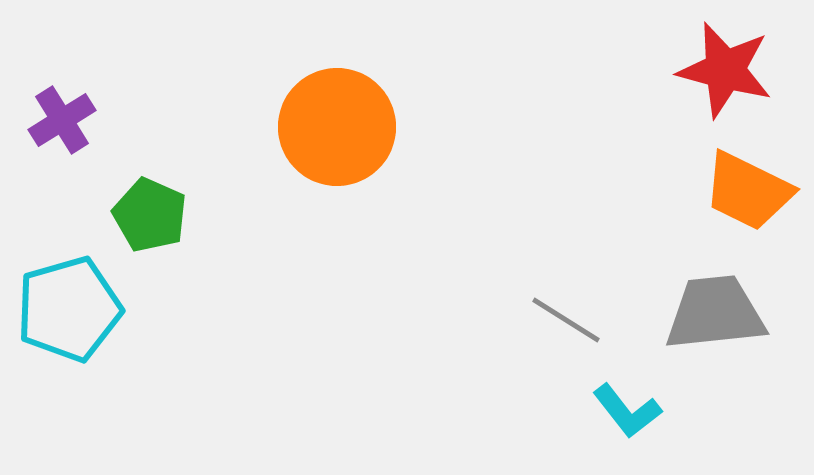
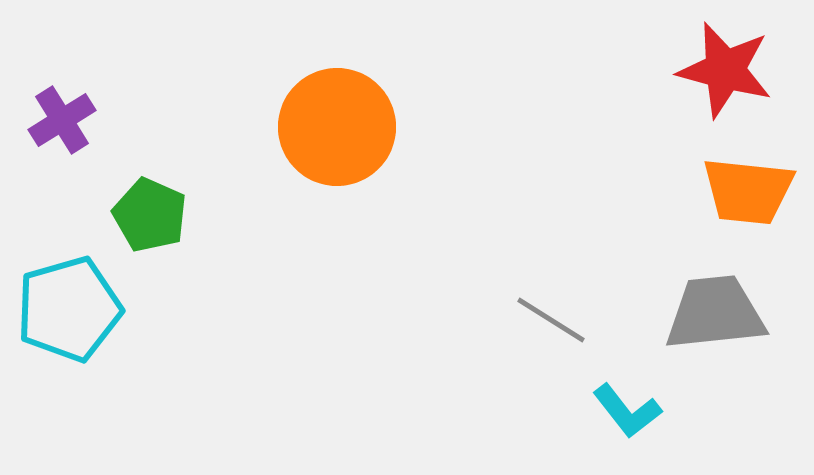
orange trapezoid: rotated 20 degrees counterclockwise
gray line: moved 15 px left
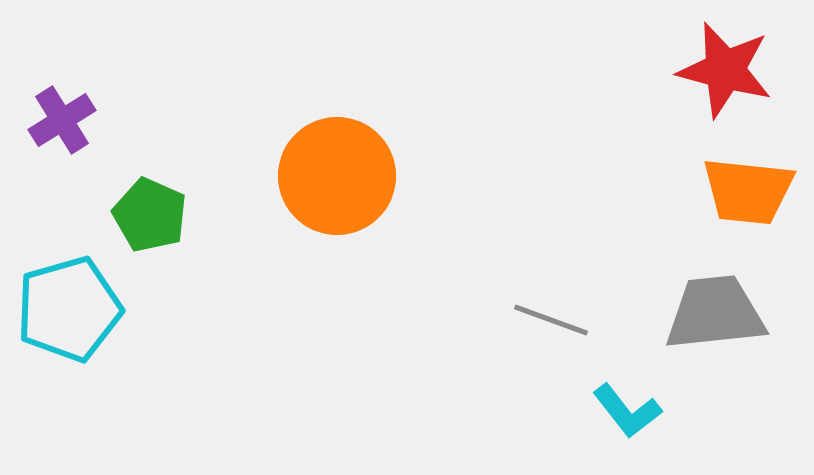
orange circle: moved 49 px down
gray line: rotated 12 degrees counterclockwise
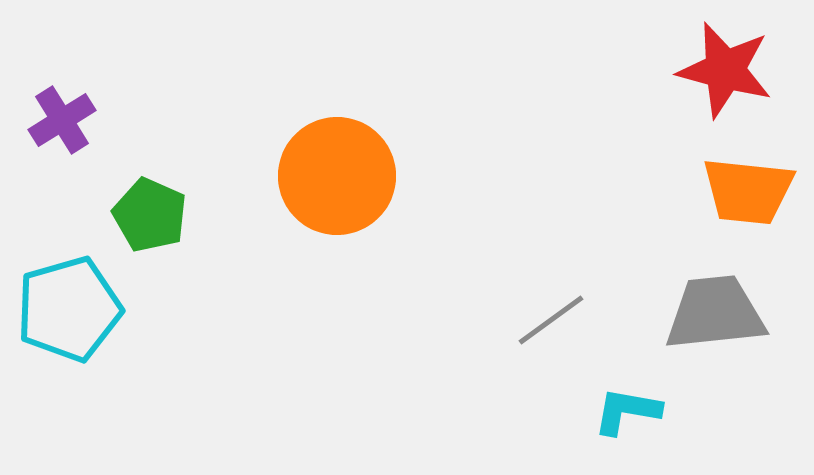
gray line: rotated 56 degrees counterclockwise
cyan L-shape: rotated 138 degrees clockwise
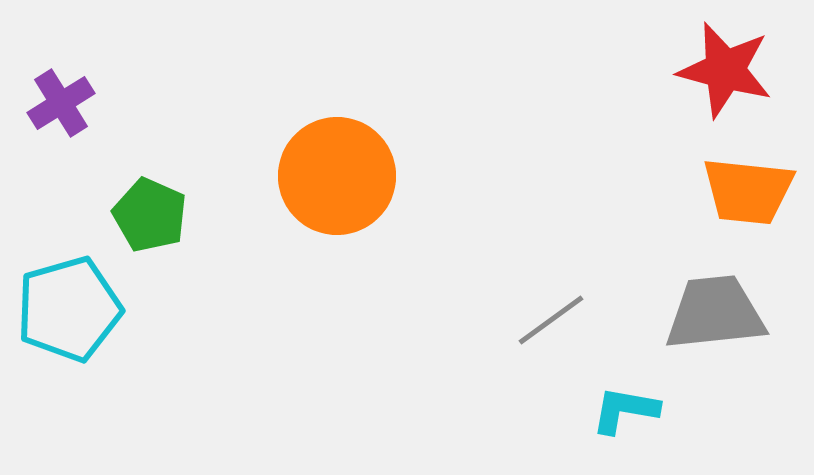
purple cross: moved 1 px left, 17 px up
cyan L-shape: moved 2 px left, 1 px up
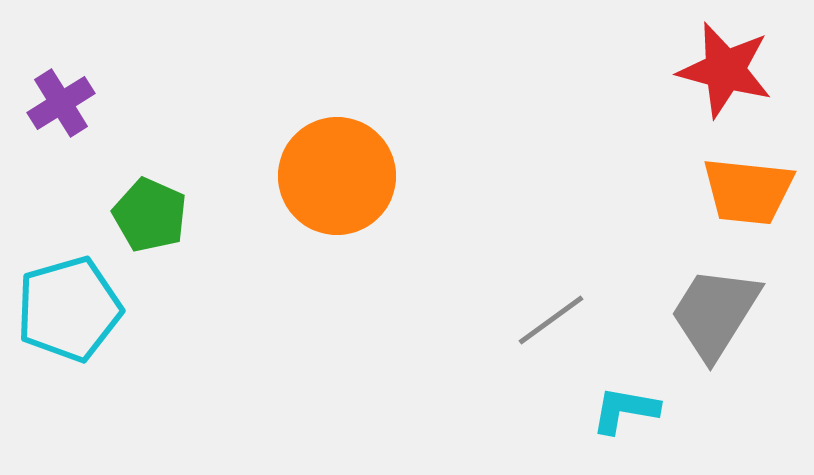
gray trapezoid: rotated 52 degrees counterclockwise
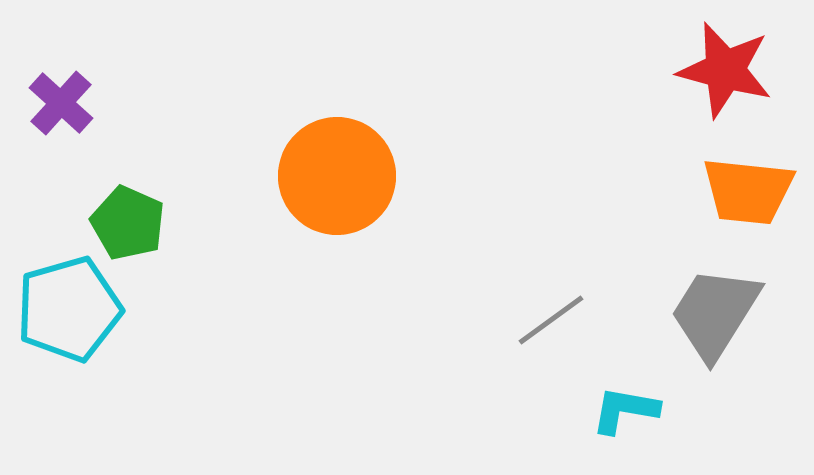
purple cross: rotated 16 degrees counterclockwise
green pentagon: moved 22 px left, 8 px down
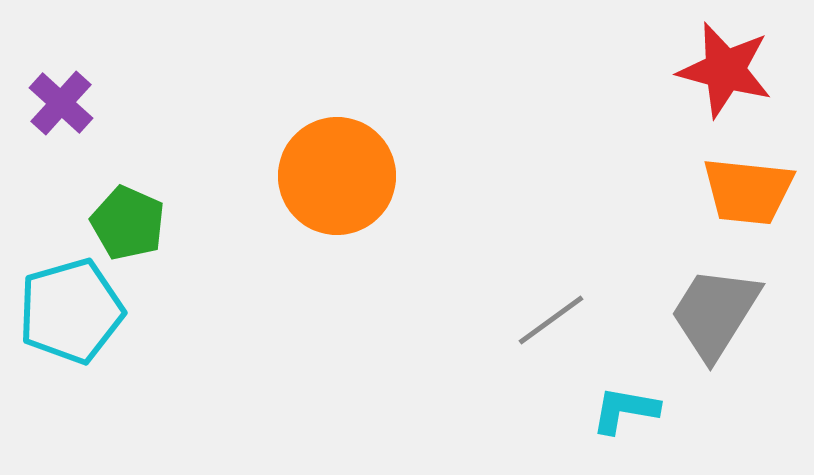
cyan pentagon: moved 2 px right, 2 px down
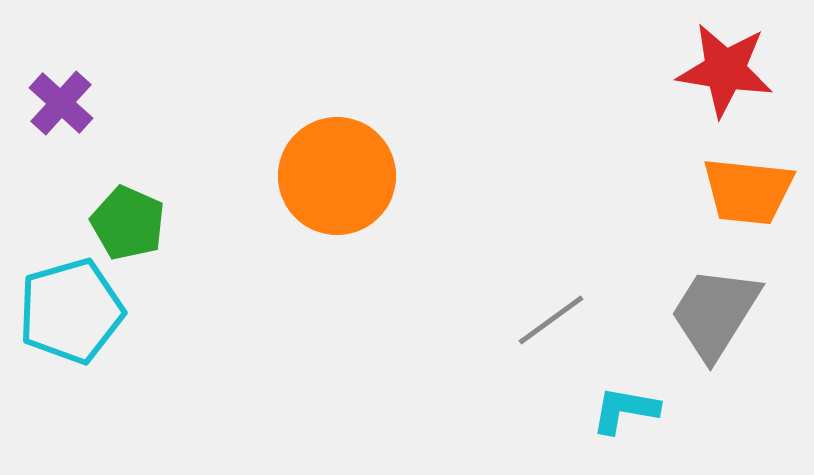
red star: rotated 6 degrees counterclockwise
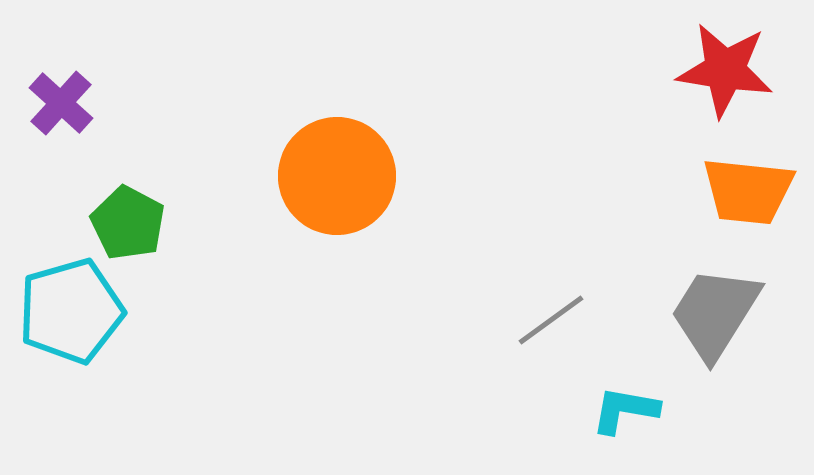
green pentagon: rotated 4 degrees clockwise
